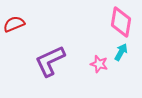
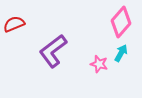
pink diamond: rotated 32 degrees clockwise
cyan arrow: moved 1 px down
purple L-shape: moved 3 px right, 10 px up; rotated 12 degrees counterclockwise
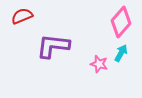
red semicircle: moved 8 px right, 8 px up
purple L-shape: moved 5 px up; rotated 44 degrees clockwise
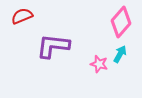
cyan arrow: moved 1 px left, 1 px down
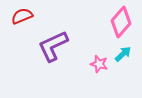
purple L-shape: rotated 32 degrees counterclockwise
cyan arrow: moved 3 px right; rotated 18 degrees clockwise
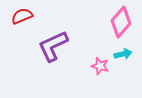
cyan arrow: rotated 30 degrees clockwise
pink star: moved 1 px right, 2 px down
